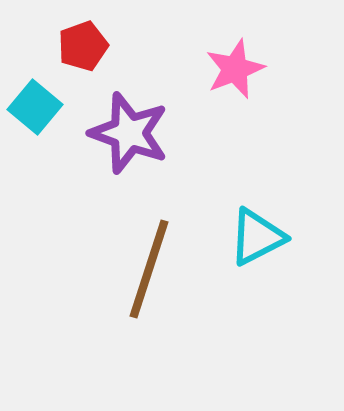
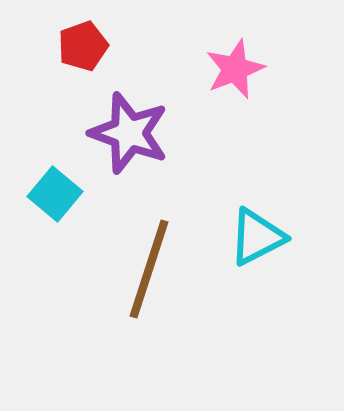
cyan square: moved 20 px right, 87 px down
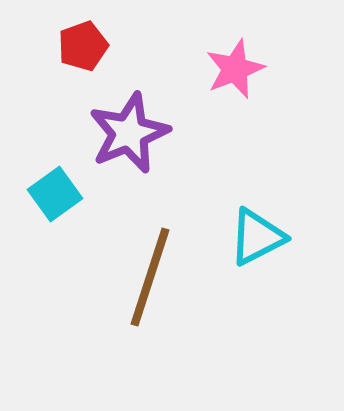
purple star: rotated 30 degrees clockwise
cyan square: rotated 14 degrees clockwise
brown line: moved 1 px right, 8 px down
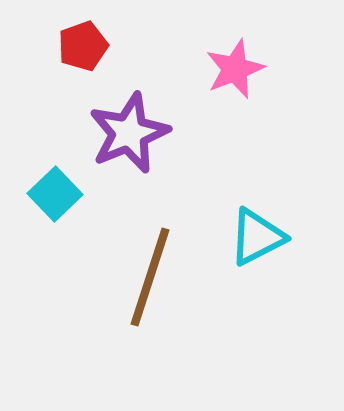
cyan square: rotated 8 degrees counterclockwise
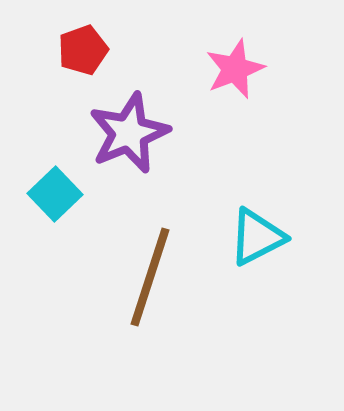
red pentagon: moved 4 px down
